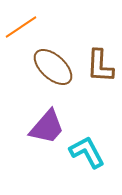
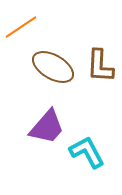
brown ellipse: rotated 12 degrees counterclockwise
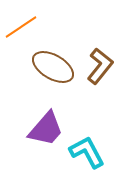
brown L-shape: rotated 144 degrees counterclockwise
purple trapezoid: moved 1 px left, 2 px down
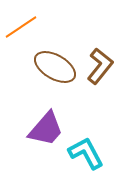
brown ellipse: moved 2 px right
cyan L-shape: moved 1 px left, 1 px down
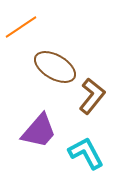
brown L-shape: moved 8 px left, 30 px down
purple trapezoid: moved 7 px left, 2 px down
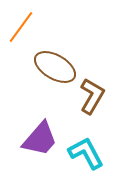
orange line: rotated 20 degrees counterclockwise
brown L-shape: rotated 9 degrees counterclockwise
purple trapezoid: moved 1 px right, 8 px down
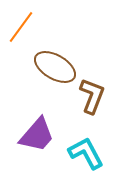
brown L-shape: rotated 9 degrees counterclockwise
purple trapezoid: moved 3 px left, 4 px up
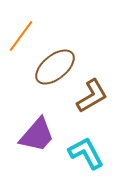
orange line: moved 9 px down
brown ellipse: rotated 69 degrees counterclockwise
brown L-shape: rotated 39 degrees clockwise
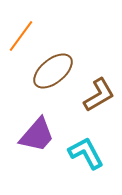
brown ellipse: moved 2 px left, 4 px down
brown L-shape: moved 7 px right, 1 px up
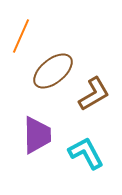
orange line: rotated 12 degrees counterclockwise
brown L-shape: moved 5 px left, 1 px up
purple trapezoid: rotated 42 degrees counterclockwise
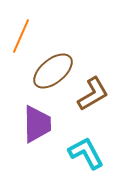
brown L-shape: moved 1 px left
purple trapezoid: moved 11 px up
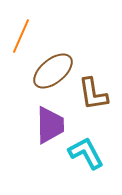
brown L-shape: rotated 111 degrees clockwise
purple trapezoid: moved 13 px right, 1 px down
